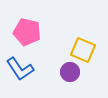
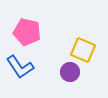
blue L-shape: moved 2 px up
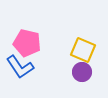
pink pentagon: moved 11 px down
purple circle: moved 12 px right
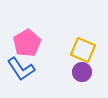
pink pentagon: rotated 28 degrees clockwise
blue L-shape: moved 1 px right, 2 px down
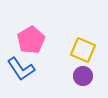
pink pentagon: moved 4 px right, 3 px up
purple circle: moved 1 px right, 4 px down
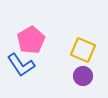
blue L-shape: moved 4 px up
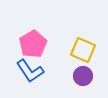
pink pentagon: moved 2 px right, 4 px down
blue L-shape: moved 9 px right, 6 px down
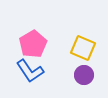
yellow square: moved 2 px up
purple circle: moved 1 px right, 1 px up
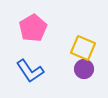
pink pentagon: moved 16 px up
purple circle: moved 6 px up
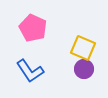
pink pentagon: rotated 16 degrees counterclockwise
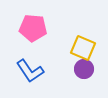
pink pentagon: rotated 20 degrees counterclockwise
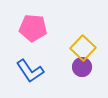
yellow square: rotated 20 degrees clockwise
purple circle: moved 2 px left, 2 px up
